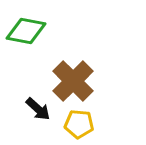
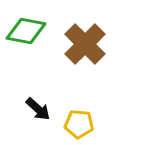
brown cross: moved 12 px right, 37 px up
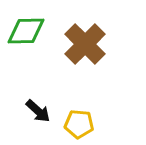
green diamond: rotated 12 degrees counterclockwise
black arrow: moved 2 px down
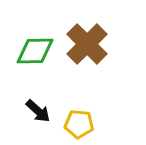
green diamond: moved 9 px right, 20 px down
brown cross: moved 2 px right
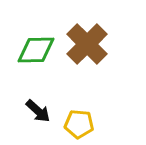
green diamond: moved 1 px right, 1 px up
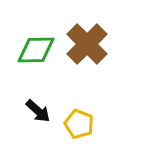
yellow pentagon: rotated 16 degrees clockwise
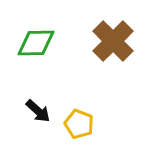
brown cross: moved 26 px right, 3 px up
green diamond: moved 7 px up
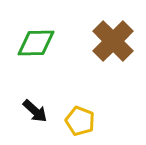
black arrow: moved 3 px left
yellow pentagon: moved 1 px right, 3 px up
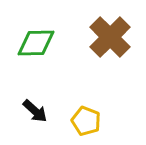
brown cross: moved 3 px left, 4 px up
yellow pentagon: moved 6 px right
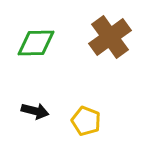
brown cross: rotated 9 degrees clockwise
black arrow: rotated 28 degrees counterclockwise
